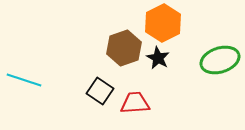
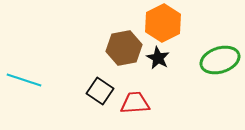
brown hexagon: rotated 8 degrees clockwise
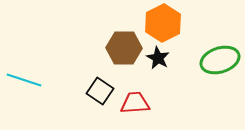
brown hexagon: rotated 12 degrees clockwise
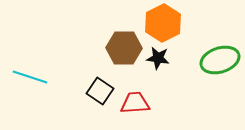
black star: rotated 20 degrees counterclockwise
cyan line: moved 6 px right, 3 px up
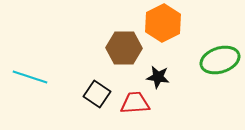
black star: moved 19 px down
black square: moved 3 px left, 3 px down
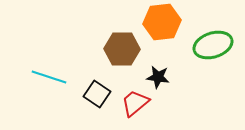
orange hexagon: moved 1 px left, 1 px up; rotated 21 degrees clockwise
brown hexagon: moved 2 px left, 1 px down
green ellipse: moved 7 px left, 15 px up
cyan line: moved 19 px right
red trapezoid: rotated 36 degrees counterclockwise
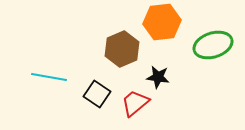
brown hexagon: rotated 24 degrees counterclockwise
cyan line: rotated 8 degrees counterclockwise
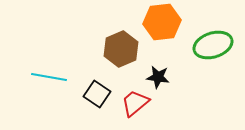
brown hexagon: moved 1 px left
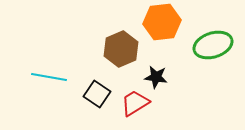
black star: moved 2 px left
red trapezoid: rotated 8 degrees clockwise
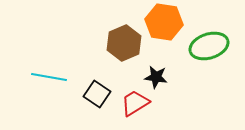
orange hexagon: moved 2 px right; rotated 15 degrees clockwise
green ellipse: moved 4 px left, 1 px down
brown hexagon: moved 3 px right, 6 px up
